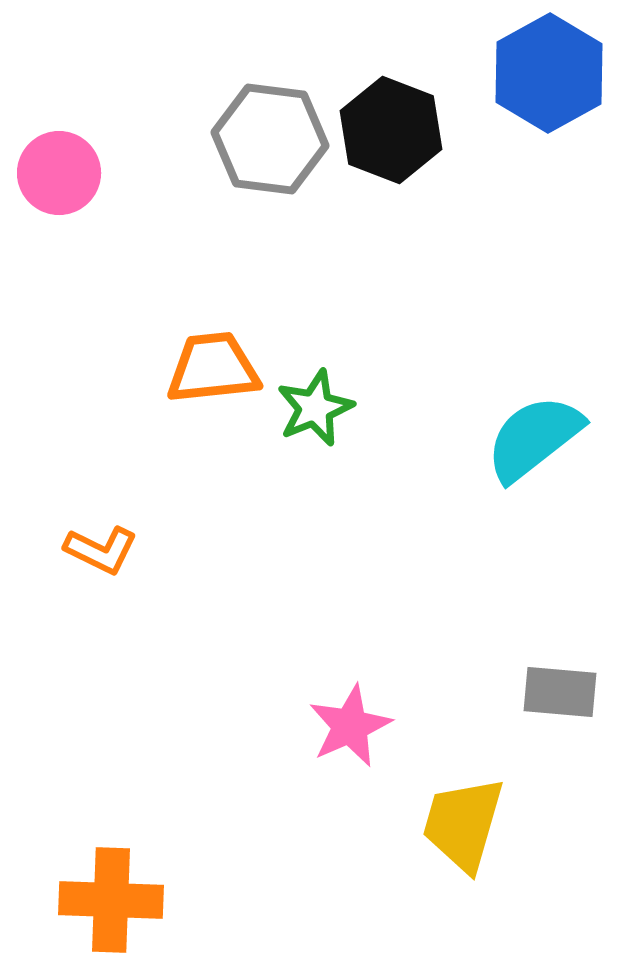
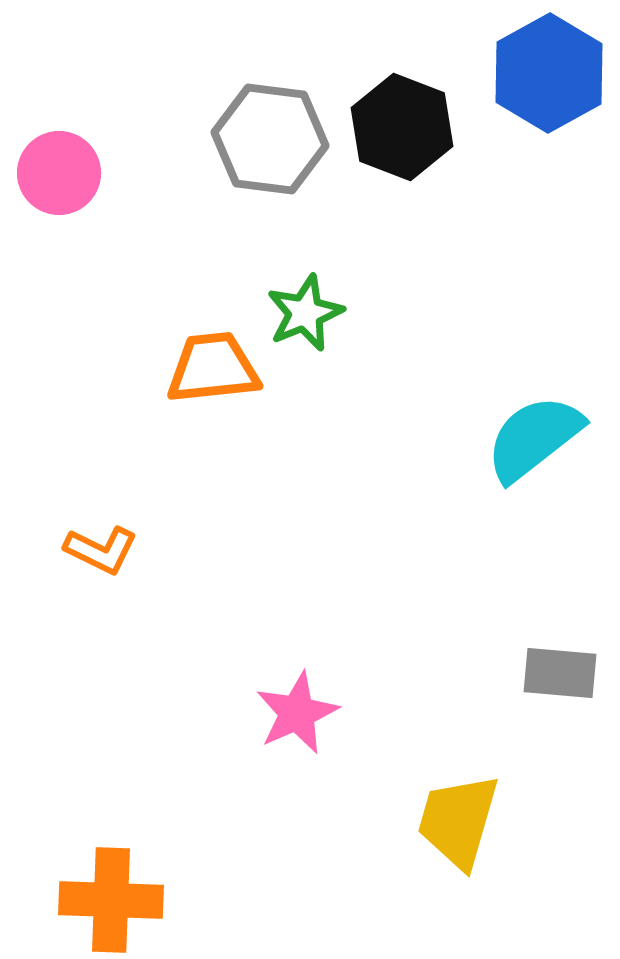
black hexagon: moved 11 px right, 3 px up
green star: moved 10 px left, 95 px up
gray rectangle: moved 19 px up
pink star: moved 53 px left, 13 px up
yellow trapezoid: moved 5 px left, 3 px up
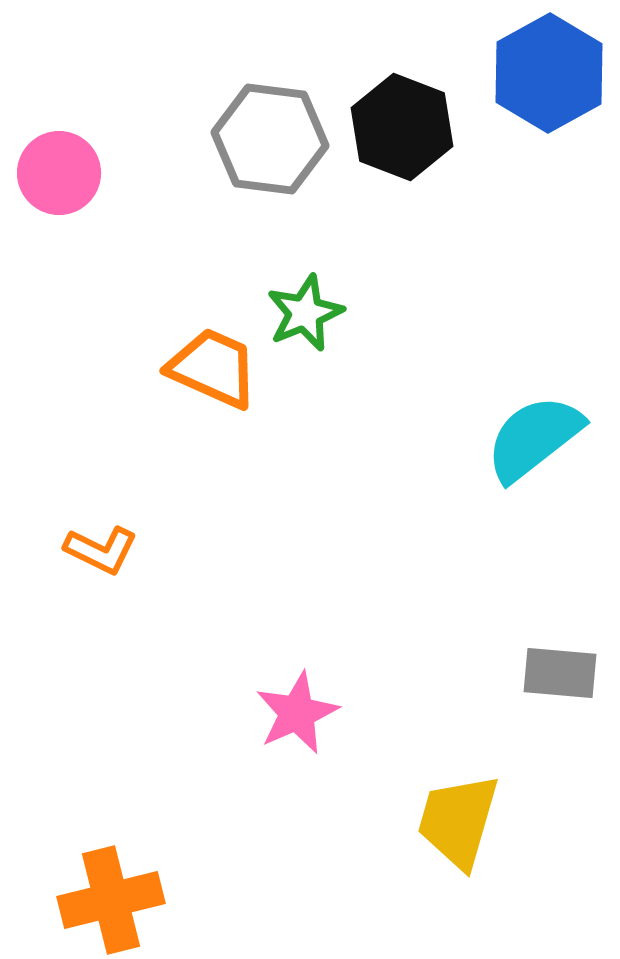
orange trapezoid: rotated 30 degrees clockwise
orange cross: rotated 16 degrees counterclockwise
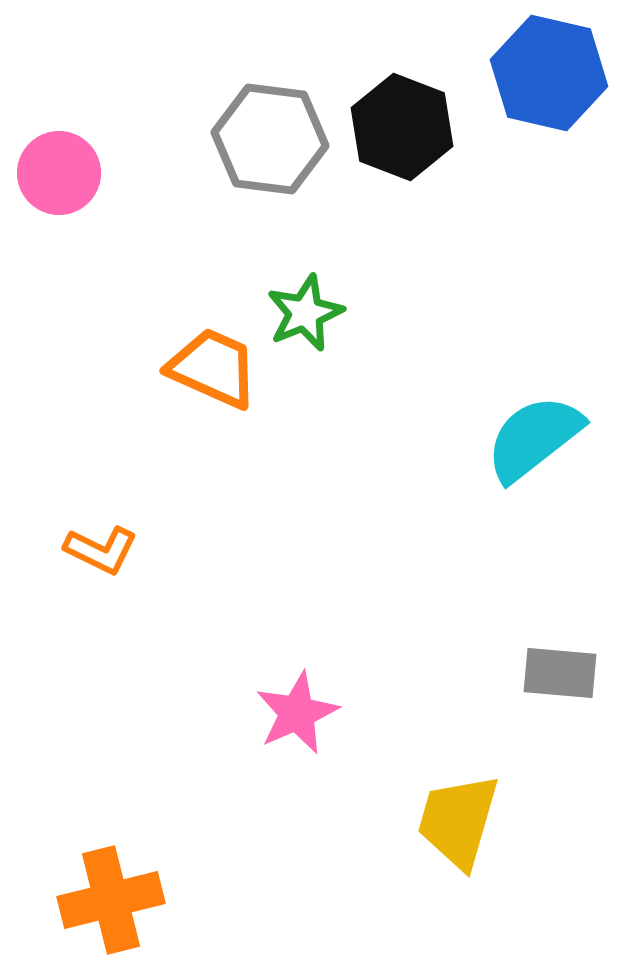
blue hexagon: rotated 18 degrees counterclockwise
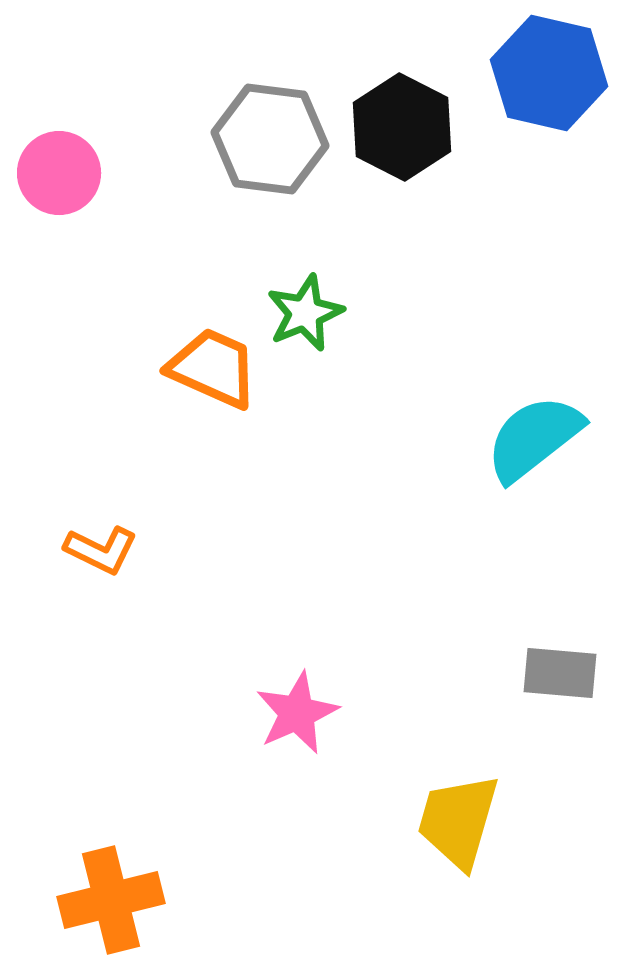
black hexagon: rotated 6 degrees clockwise
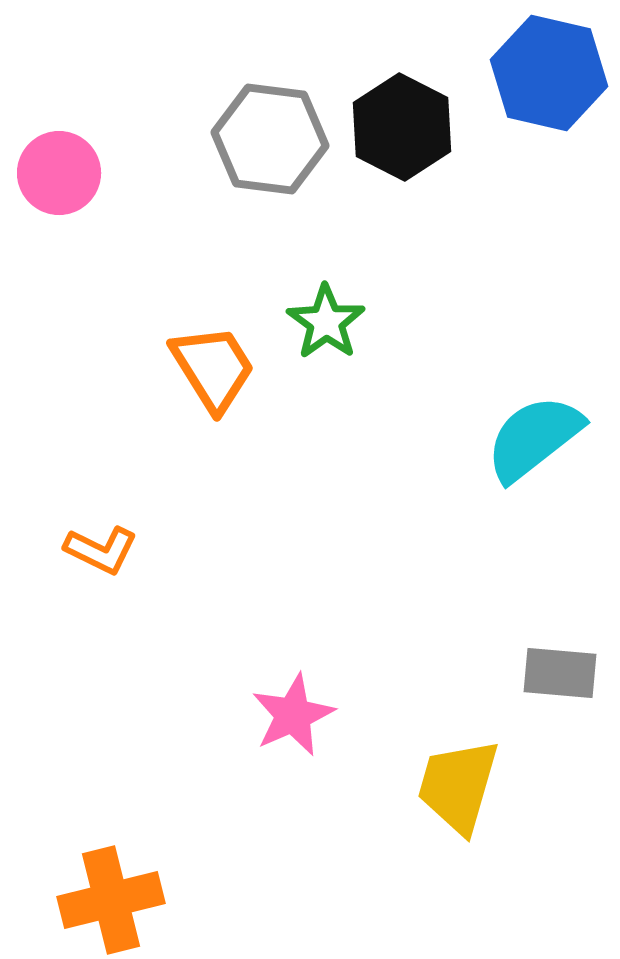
green star: moved 21 px right, 9 px down; rotated 14 degrees counterclockwise
orange trapezoid: rotated 34 degrees clockwise
pink star: moved 4 px left, 2 px down
yellow trapezoid: moved 35 px up
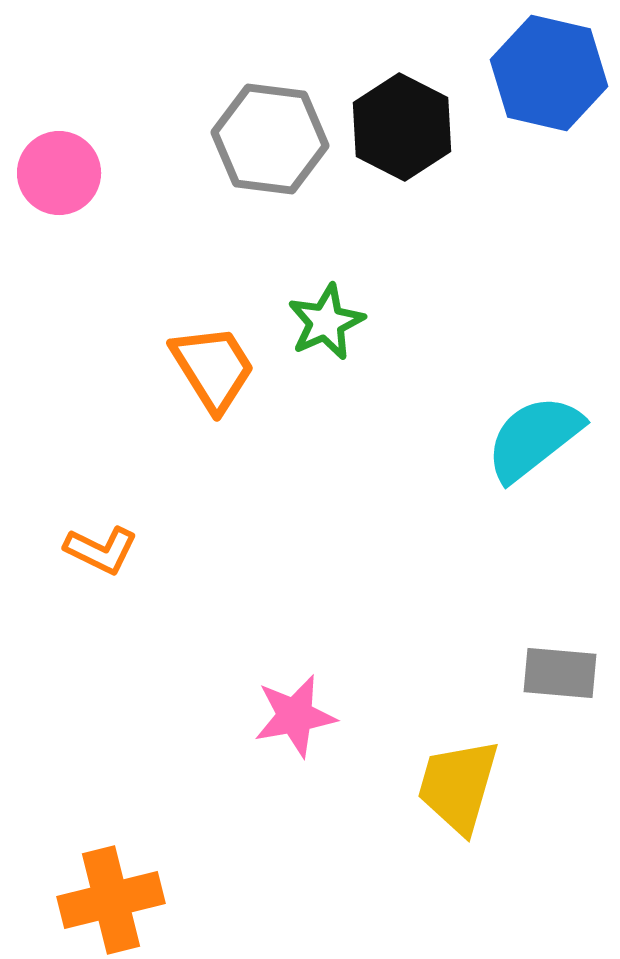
green star: rotated 12 degrees clockwise
pink star: moved 2 px right, 1 px down; rotated 14 degrees clockwise
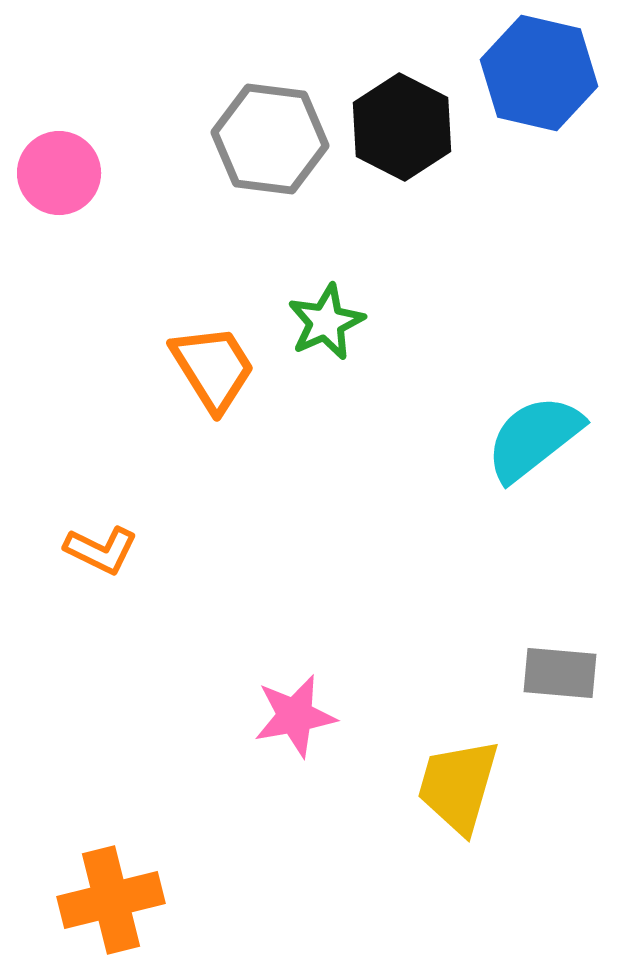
blue hexagon: moved 10 px left
